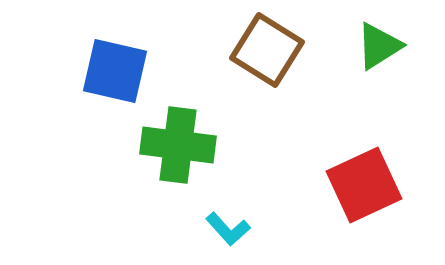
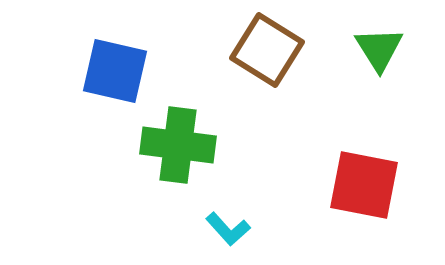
green triangle: moved 3 px down; rotated 30 degrees counterclockwise
red square: rotated 36 degrees clockwise
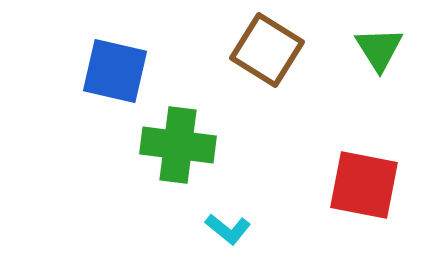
cyan L-shape: rotated 9 degrees counterclockwise
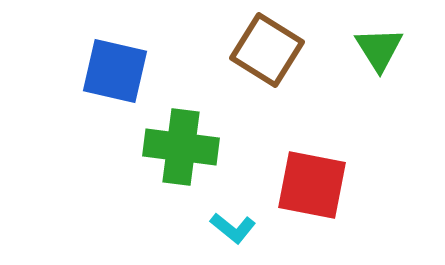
green cross: moved 3 px right, 2 px down
red square: moved 52 px left
cyan L-shape: moved 5 px right, 1 px up
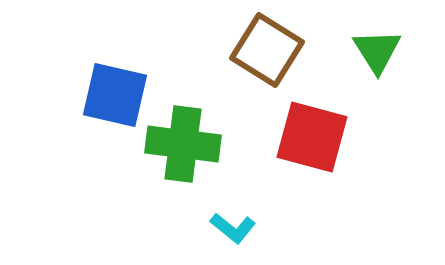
green triangle: moved 2 px left, 2 px down
blue square: moved 24 px down
green cross: moved 2 px right, 3 px up
red square: moved 48 px up; rotated 4 degrees clockwise
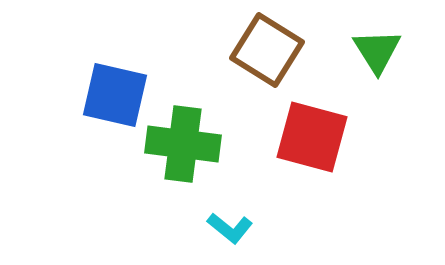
cyan L-shape: moved 3 px left
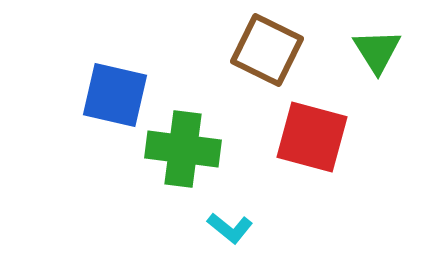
brown square: rotated 6 degrees counterclockwise
green cross: moved 5 px down
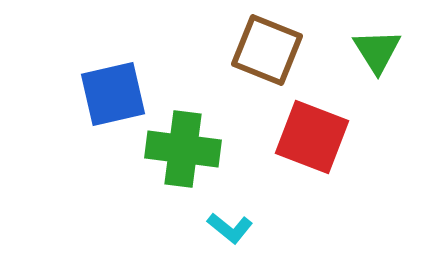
brown square: rotated 4 degrees counterclockwise
blue square: moved 2 px left, 1 px up; rotated 26 degrees counterclockwise
red square: rotated 6 degrees clockwise
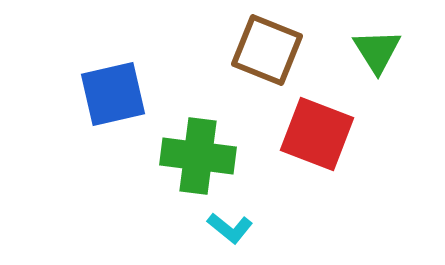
red square: moved 5 px right, 3 px up
green cross: moved 15 px right, 7 px down
